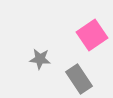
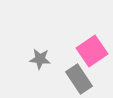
pink square: moved 16 px down
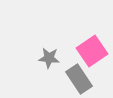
gray star: moved 9 px right, 1 px up
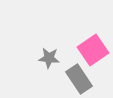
pink square: moved 1 px right, 1 px up
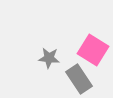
pink square: rotated 24 degrees counterclockwise
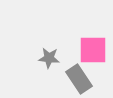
pink square: rotated 32 degrees counterclockwise
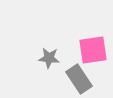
pink square: rotated 8 degrees counterclockwise
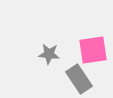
gray star: moved 4 px up
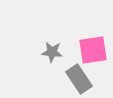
gray star: moved 3 px right, 2 px up
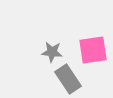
gray rectangle: moved 11 px left
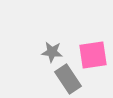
pink square: moved 5 px down
